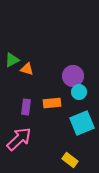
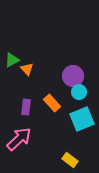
orange triangle: rotated 32 degrees clockwise
orange rectangle: rotated 54 degrees clockwise
cyan square: moved 4 px up
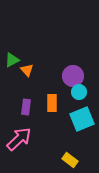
orange triangle: moved 1 px down
orange rectangle: rotated 42 degrees clockwise
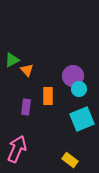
cyan circle: moved 3 px up
orange rectangle: moved 4 px left, 7 px up
pink arrow: moved 2 px left, 10 px down; rotated 24 degrees counterclockwise
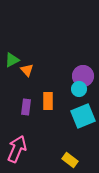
purple circle: moved 10 px right
orange rectangle: moved 5 px down
cyan square: moved 1 px right, 3 px up
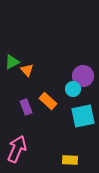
green triangle: moved 2 px down
cyan circle: moved 6 px left
orange rectangle: rotated 48 degrees counterclockwise
purple rectangle: rotated 28 degrees counterclockwise
cyan square: rotated 10 degrees clockwise
yellow rectangle: rotated 35 degrees counterclockwise
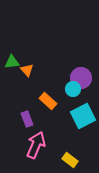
green triangle: rotated 21 degrees clockwise
purple circle: moved 2 px left, 2 px down
purple rectangle: moved 1 px right, 12 px down
cyan square: rotated 15 degrees counterclockwise
pink arrow: moved 19 px right, 4 px up
yellow rectangle: rotated 35 degrees clockwise
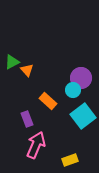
green triangle: rotated 21 degrees counterclockwise
cyan circle: moved 1 px down
cyan square: rotated 10 degrees counterclockwise
yellow rectangle: rotated 56 degrees counterclockwise
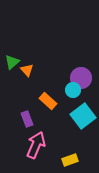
green triangle: rotated 14 degrees counterclockwise
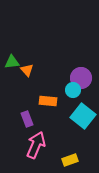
green triangle: rotated 35 degrees clockwise
orange rectangle: rotated 36 degrees counterclockwise
cyan square: rotated 15 degrees counterclockwise
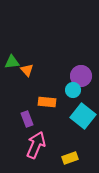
purple circle: moved 2 px up
orange rectangle: moved 1 px left, 1 px down
yellow rectangle: moved 2 px up
